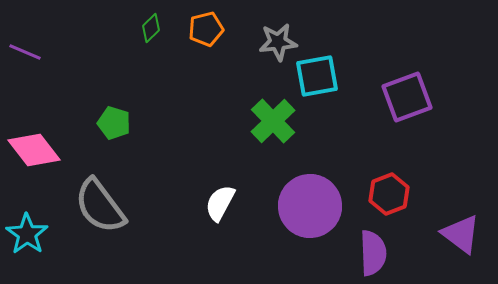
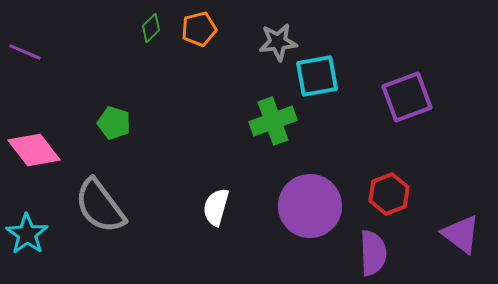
orange pentagon: moved 7 px left
green cross: rotated 24 degrees clockwise
white semicircle: moved 4 px left, 4 px down; rotated 12 degrees counterclockwise
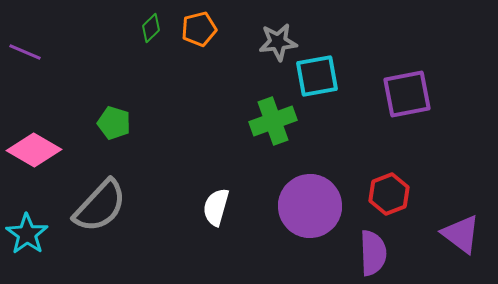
purple square: moved 3 px up; rotated 9 degrees clockwise
pink diamond: rotated 22 degrees counterclockwise
gray semicircle: rotated 100 degrees counterclockwise
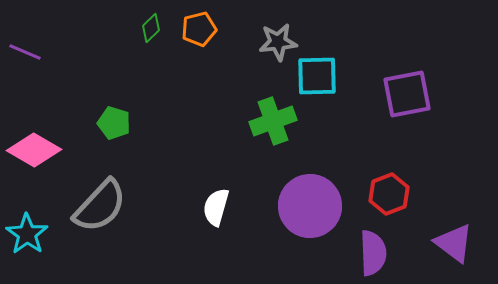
cyan square: rotated 9 degrees clockwise
purple triangle: moved 7 px left, 9 px down
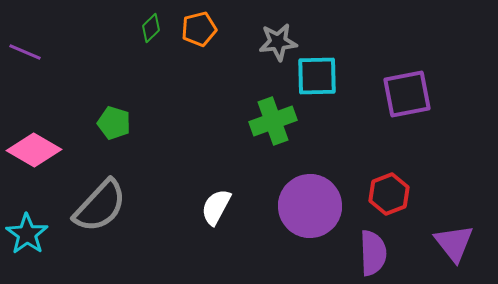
white semicircle: rotated 12 degrees clockwise
purple triangle: rotated 15 degrees clockwise
